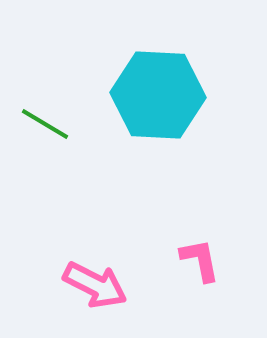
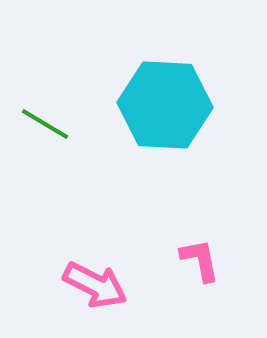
cyan hexagon: moved 7 px right, 10 px down
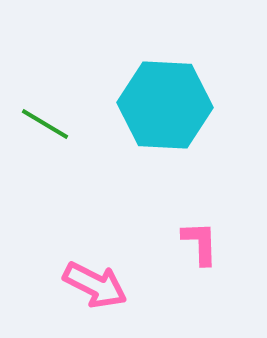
pink L-shape: moved 17 px up; rotated 9 degrees clockwise
